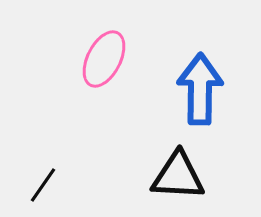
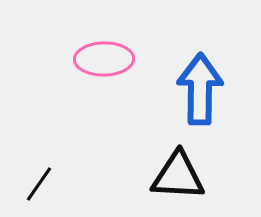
pink ellipse: rotated 62 degrees clockwise
black line: moved 4 px left, 1 px up
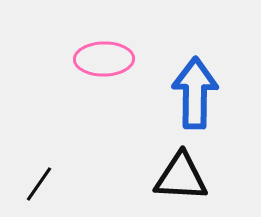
blue arrow: moved 5 px left, 4 px down
black triangle: moved 3 px right, 1 px down
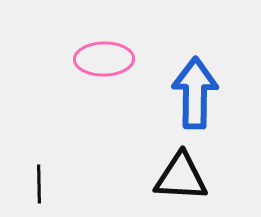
black line: rotated 36 degrees counterclockwise
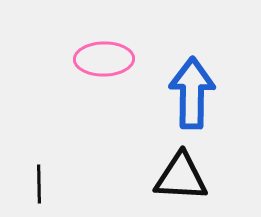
blue arrow: moved 3 px left
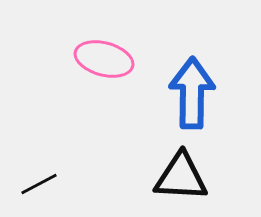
pink ellipse: rotated 16 degrees clockwise
black line: rotated 63 degrees clockwise
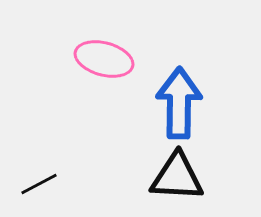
blue arrow: moved 13 px left, 10 px down
black triangle: moved 4 px left
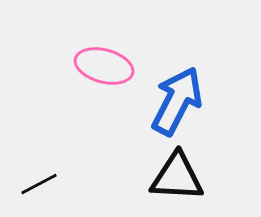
pink ellipse: moved 7 px down
blue arrow: moved 2 px left, 2 px up; rotated 26 degrees clockwise
